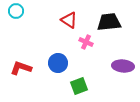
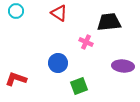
red triangle: moved 10 px left, 7 px up
red L-shape: moved 5 px left, 11 px down
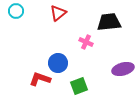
red triangle: moved 1 px left; rotated 48 degrees clockwise
purple ellipse: moved 3 px down; rotated 20 degrees counterclockwise
red L-shape: moved 24 px right
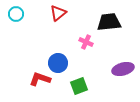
cyan circle: moved 3 px down
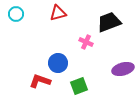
red triangle: rotated 24 degrees clockwise
black trapezoid: rotated 15 degrees counterclockwise
red L-shape: moved 2 px down
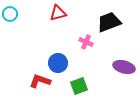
cyan circle: moved 6 px left
purple ellipse: moved 1 px right, 2 px up; rotated 30 degrees clockwise
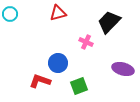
black trapezoid: rotated 25 degrees counterclockwise
purple ellipse: moved 1 px left, 2 px down
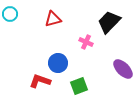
red triangle: moved 5 px left, 6 px down
purple ellipse: rotated 30 degrees clockwise
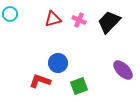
pink cross: moved 7 px left, 22 px up
purple ellipse: moved 1 px down
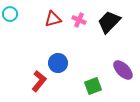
red L-shape: moved 1 px left; rotated 110 degrees clockwise
green square: moved 14 px right
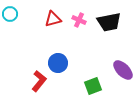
black trapezoid: rotated 145 degrees counterclockwise
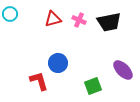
red L-shape: rotated 55 degrees counterclockwise
